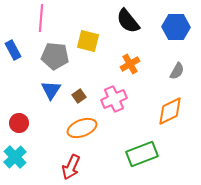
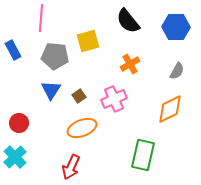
yellow square: rotated 30 degrees counterclockwise
orange diamond: moved 2 px up
green rectangle: moved 1 px right, 1 px down; rotated 56 degrees counterclockwise
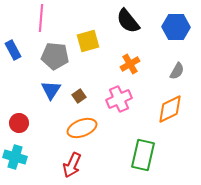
pink cross: moved 5 px right
cyan cross: rotated 30 degrees counterclockwise
red arrow: moved 1 px right, 2 px up
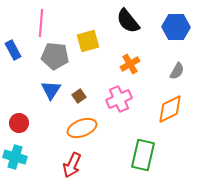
pink line: moved 5 px down
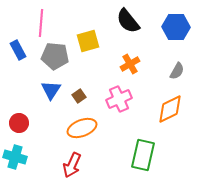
blue rectangle: moved 5 px right
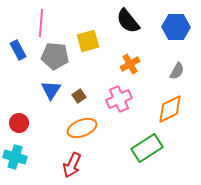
green rectangle: moved 4 px right, 7 px up; rotated 44 degrees clockwise
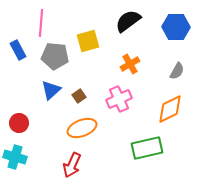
black semicircle: rotated 92 degrees clockwise
blue triangle: rotated 15 degrees clockwise
green rectangle: rotated 20 degrees clockwise
